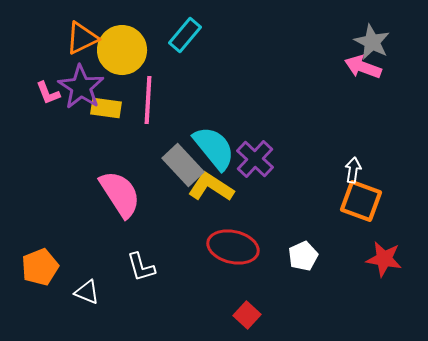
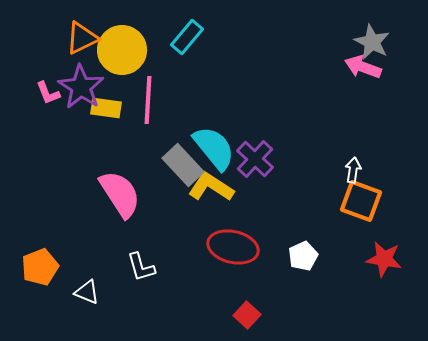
cyan rectangle: moved 2 px right, 2 px down
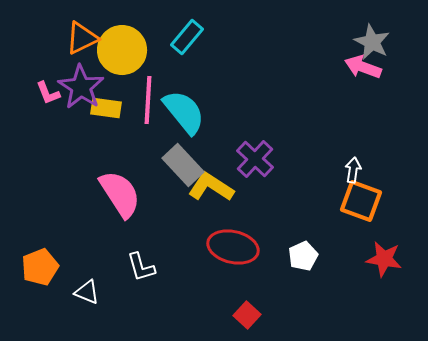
cyan semicircle: moved 30 px left, 36 px up
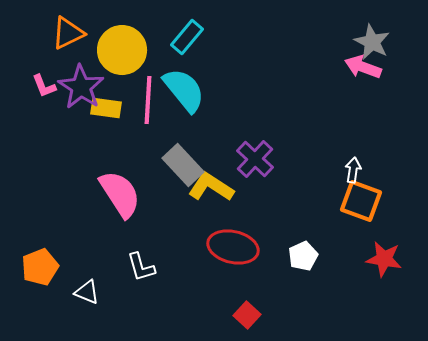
orange triangle: moved 14 px left, 5 px up
pink L-shape: moved 4 px left, 7 px up
cyan semicircle: moved 22 px up
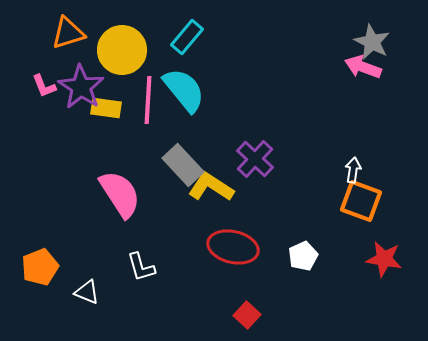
orange triangle: rotated 9 degrees clockwise
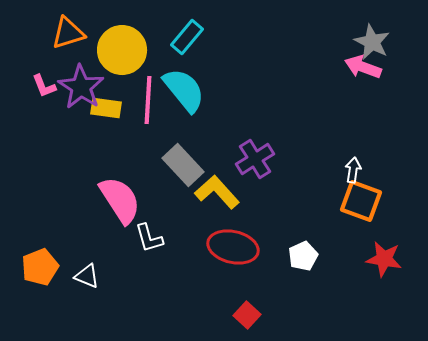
purple cross: rotated 15 degrees clockwise
yellow L-shape: moved 6 px right, 5 px down; rotated 15 degrees clockwise
pink semicircle: moved 6 px down
white L-shape: moved 8 px right, 29 px up
white triangle: moved 16 px up
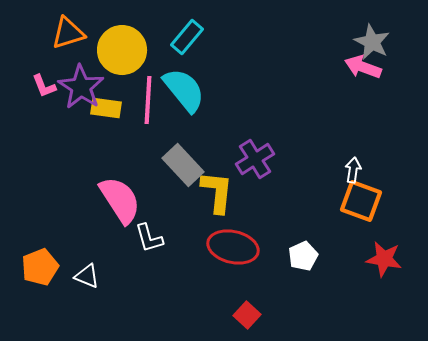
yellow L-shape: rotated 48 degrees clockwise
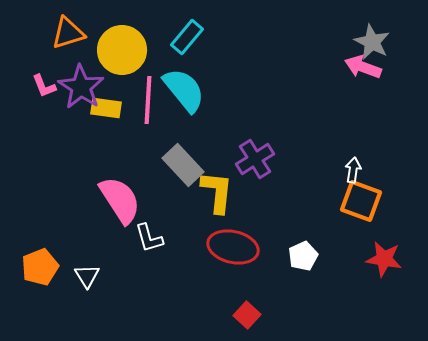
white triangle: rotated 36 degrees clockwise
